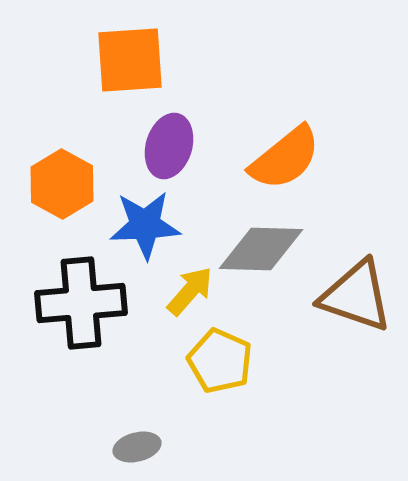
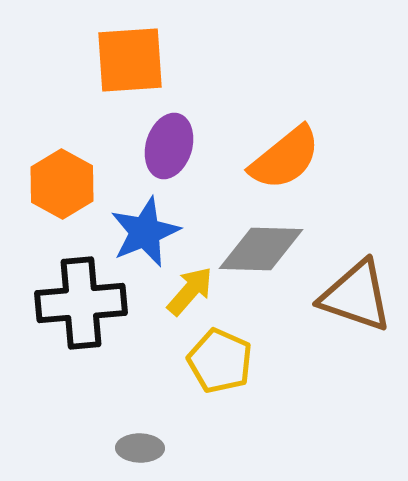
blue star: moved 7 px down; rotated 20 degrees counterclockwise
gray ellipse: moved 3 px right, 1 px down; rotated 15 degrees clockwise
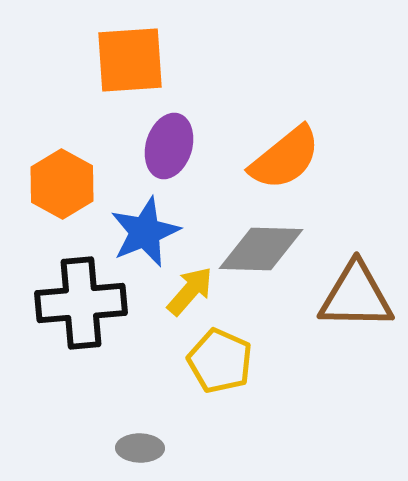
brown triangle: rotated 18 degrees counterclockwise
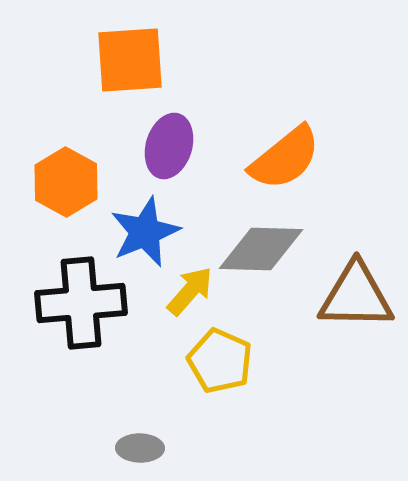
orange hexagon: moved 4 px right, 2 px up
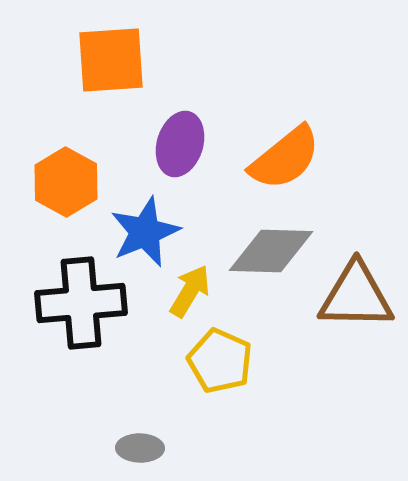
orange square: moved 19 px left
purple ellipse: moved 11 px right, 2 px up
gray diamond: moved 10 px right, 2 px down
yellow arrow: rotated 10 degrees counterclockwise
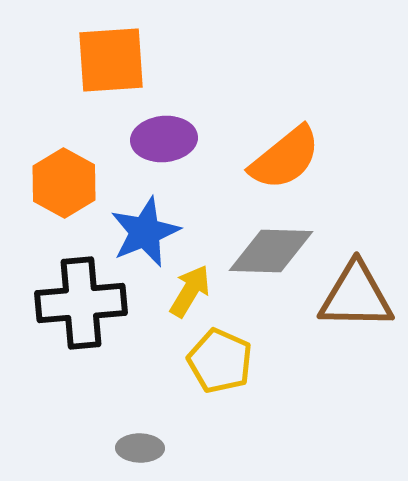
purple ellipse: moved 16 px left, 5 px up; rotated 68 degrees clockwise
orange hexagon: moved 2 px left, 1 px down
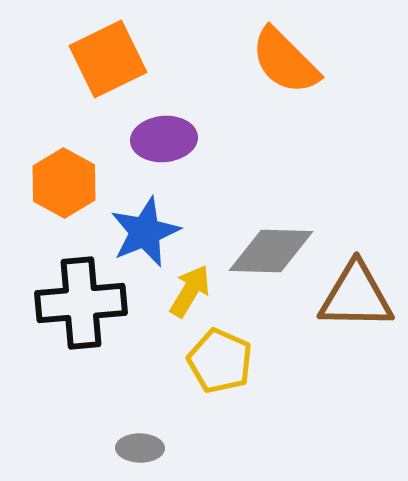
orange square: moved 3 px left, 1 px up; rotated 22 degrees counterclockwise
orange semicircle: moved 97 px up; rotated 84 degrees clockwise
